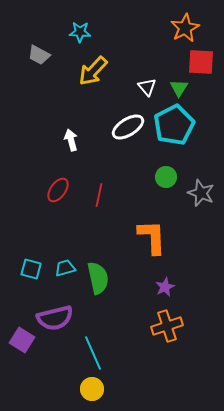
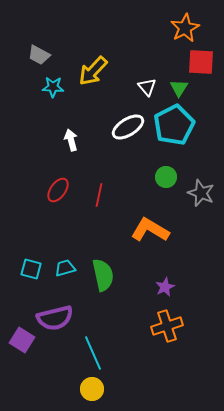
cyan star: moved 27 px left, 55 px down
orange L-shape: moved 2 px left, 7 px up; rotated 57 degrees counterclockwise
green semicircle: moved 5 px right, 3 px up
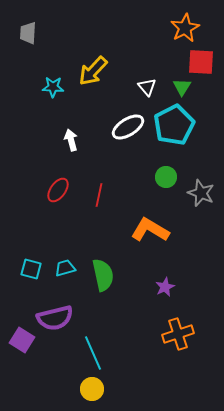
gray trapezoid: moved 11 px left, 22 px up; rotated 65 degrees clockwise
green triangle: moved 3 px right, 1 px up
orange cross: moved 11 px right, 8 px down
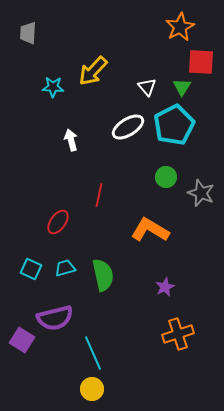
orange star: moved 5 px left, 1 px up
red ellipse: moved 32 px down
cyan square: rotated 10 degrees clockwise
